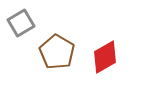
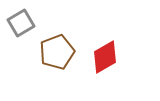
brown pentagon: rotated 20 degrees clockwise
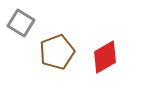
gray square: rotated 28 degrees counterclockwise
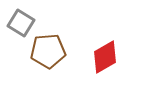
brown pentagon: moved 9 px left, 1 px up; rotated 16 degrees clockwise
